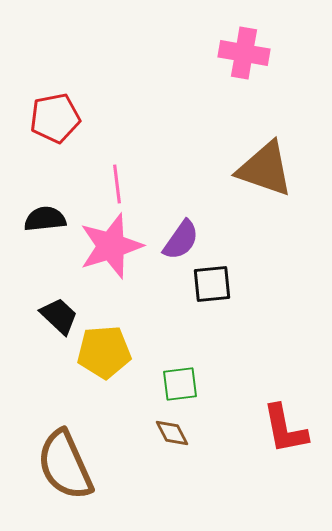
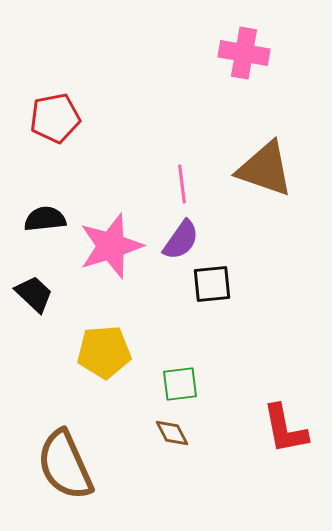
pink line: moved 65 px right
black trapezoid: moved 25 px left, 22 px up
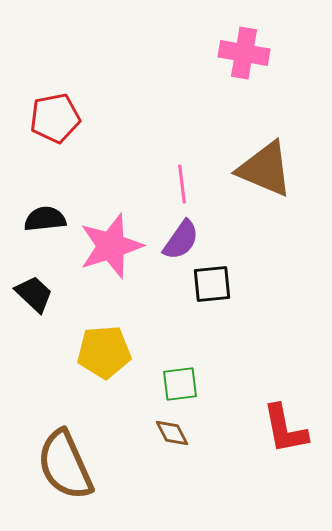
brown triangle: rotated 4 degrees clockwise
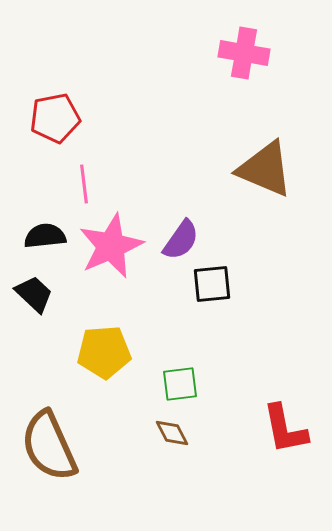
pink line: moved 98 px left
black semicircle: moved 17 px down
pink star: rotated 6 degrees counterclockwise
brown semicircle: moved 16 px left, 19 px up
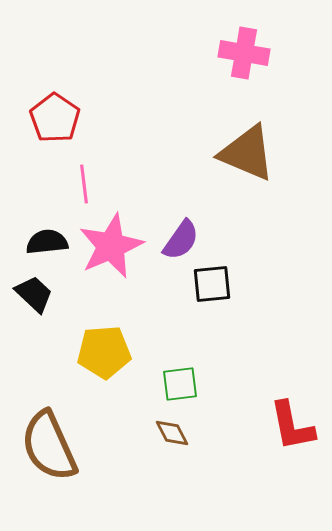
red pentagon: rotated 27 degrees counterclockwise
brown triangle: moved 18 px left, 16 px up
black semicircle: moved 2 px right, 6 px down
red L-shape: moved 7 px right, 3 px up
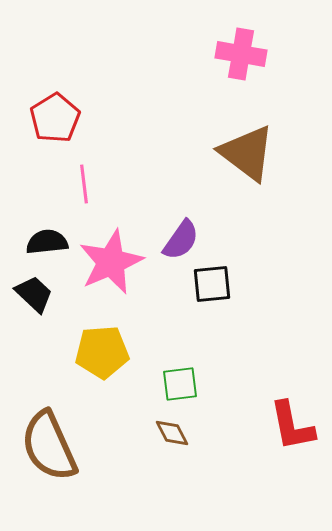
pink cross: moved 3 px left, 1 px down
red pentagon: rotated 6 degrees clockwise
brown triangle: rotated 14 degrees clockwise
pink star: moved 16 px down
yellow pentagon: moved 2 px left
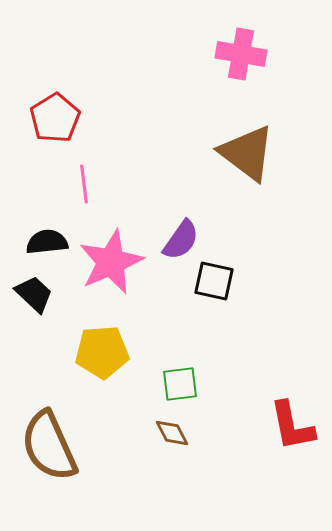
black square: moved 2 px right, 3 px up; rotated 18 degrees clockwise
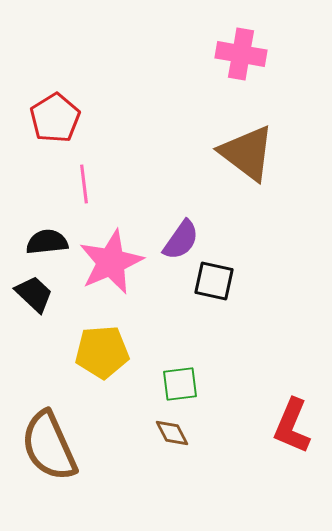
red L-shape: rotated 34 degrees clockwise
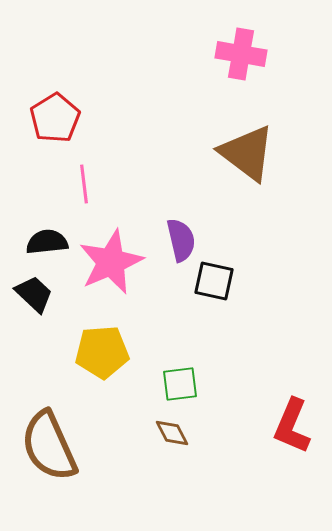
purple semicircle: rotated 48 degrees counterclockwise
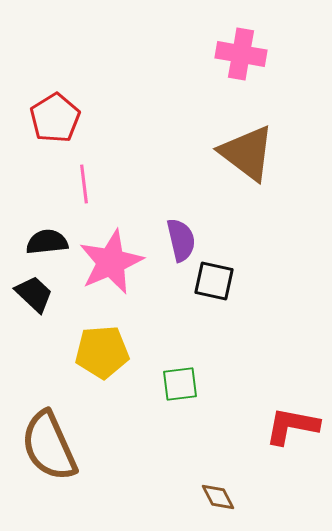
red L-shape: rotated 78 degrees clockwise
brown diamond: moved 46 px right, 64 px down
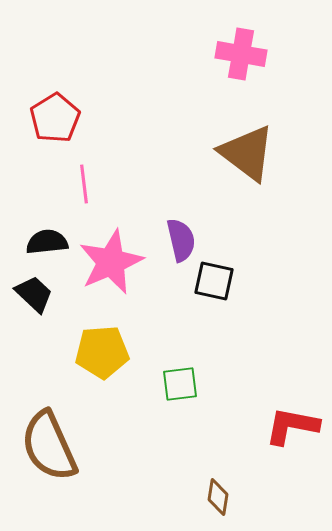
brown diamond: rotated 36 degrees clockwise
